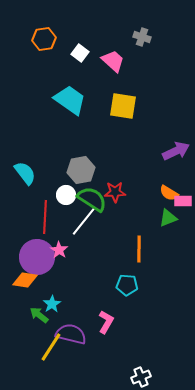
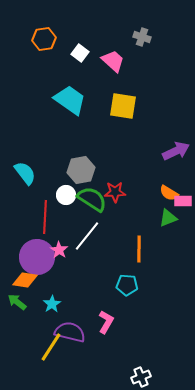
white line: moved 3 px right, 15 px down
green arrow: moved 22 px left, 13 px up
purple semicircle: moved 1 px left, 2 px up
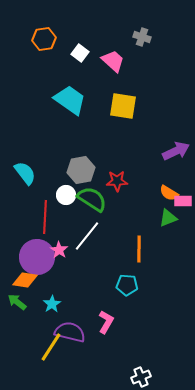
red star: moved 2 px right, 11 px up
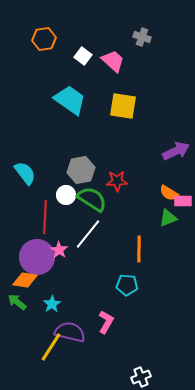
white square: moved 3 px right, 3 px down
white line: moved 1 px right, 2 px up
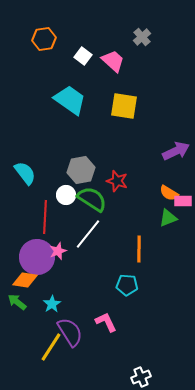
gray cross: rotated 30 degrees clockwise
yellow square: moved 1 px right
red star: rotated 20 degrees clockwise
pink star: moved 1 px left, 1 px down; rotated 18 degrees clockwise
pink L-shape: rotated 55 degrees counterclockwise
purple semicircle: rotated 44 degrees clockwise
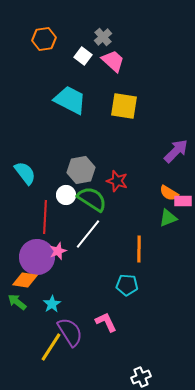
gray cross: moved 39 px left
cyan trapezoid: rotated 8 degrees counterclockwise
purple arrow: rotated 20 degrees counterclockwise
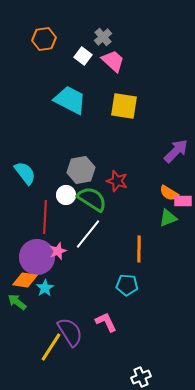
cyan star: moved 7 px left, 16 px up
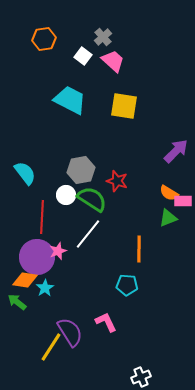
red line: moved 3 px left
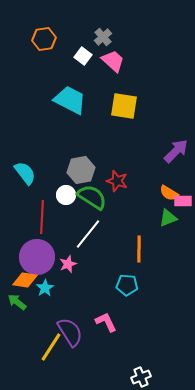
green semicircle: moved 2 px up
pink star: moved 10 px right, 13 px down
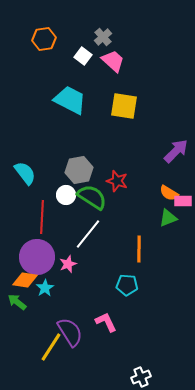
gray hexagon: moved 2 px left
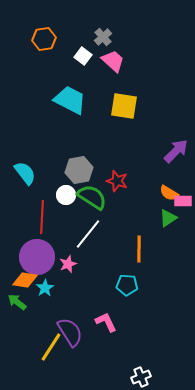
green triangle: rotated 12 degrees counterclockwise
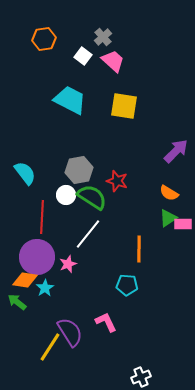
pink rectangle: moved 23 px down
yellow line: moved 1 px left
